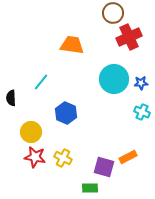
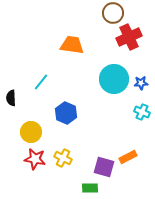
red star: moved 2 px down
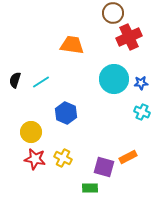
cyan line: rotated 18 degrees clockwise
black semicircle: moved 4 px right, 18 px up; rotated 21 degrees clockwise
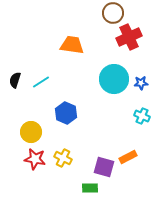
cyan cross: moved 4 px down
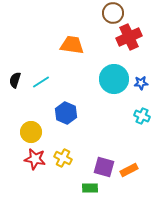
orange rectangle: moved 1 px right, 13 px down
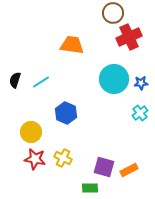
cyan cross: moved 2 px left, 3 px up; rotated 28 degrees clockwise
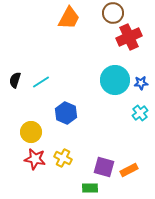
orange trapezoid: moved 3 px left, 27 px up; rotated 110 degrees clockwise
cyan circle: moved 1 px right, 1 px down
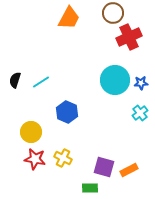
blue hexagon: moved 1 px right, 1 px up
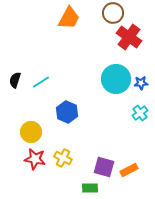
red cross: rotated 30 degrees counterclockwise
cyan circle: moved 1 px right, 1 px up
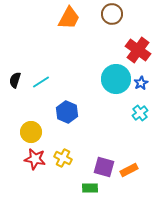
brown circle: moved 1 px left, 1 px down
red cross: moved 9 px right, 13 px down
blue star: rotated 24 degrees counterclockwise
